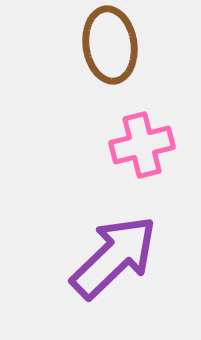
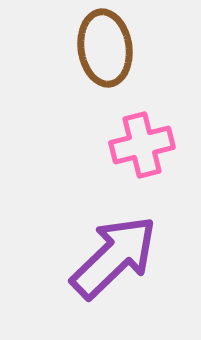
brown ellipse: moved 5 px left, 3 px down
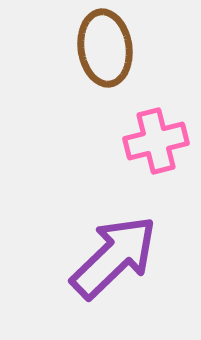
pink cross: moved 14 px right, 4 px up
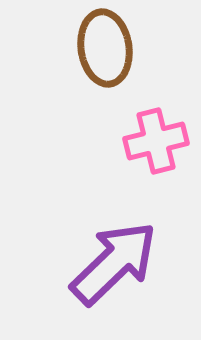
purple arrow: moved 6 px down
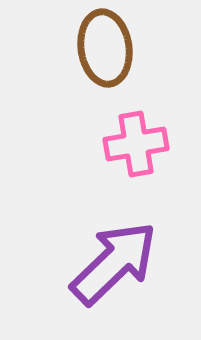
pink cross: moved 20 px left, 3 px down; rotated 4 degrees clockwise
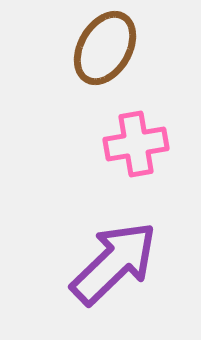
brown ellipse: rotated 38 degrees clockwise
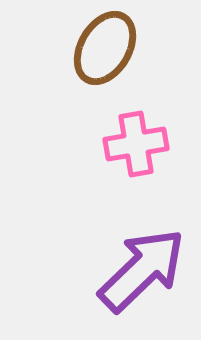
purple arrow: moved 28 px right, 7 px down
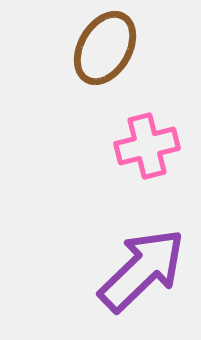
pink cross: moved 11 px right, 2 px down; rotated 4 degrees counterclockwise
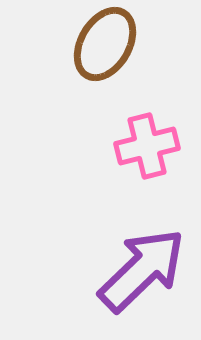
brown ellipse: moved 4 px up
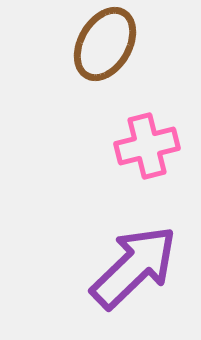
purple arrow: moved 8 px left, 3 px up
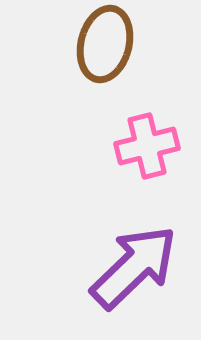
brown ellipse: rotated 16 degrees counterclockwise
